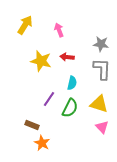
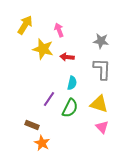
gray star: moved 3 px up
yellow star: moved 2 px right, 12 px up
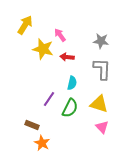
pink arrow: moved 1 px right, 5 px down; rotated 16 degrees counterclockwise
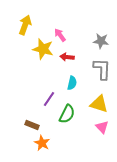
yellow arrow: rotated 12 degrees counterclockwise
green semicircle: moved 3 px left, 6 px down
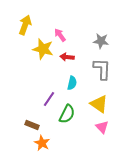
yellow triangle: rotated 18 degrees clockwise
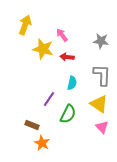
pink arrow: moved 2 px right
gray L-shape: moved 6 px down
green semicircle: moved 1 px right
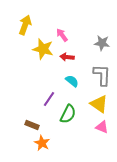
gray star: moved 1 px right, 2 px down
cyan semicircle: moved 2 px up; rotated 64 degrees counterclockwise
pink triangle: rotated 24 degrees counterclockwise
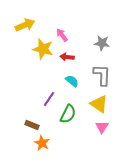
yellow arrow: rotated 48 degrees clockwise
pink triangle: rotated 40 degrees clockwise
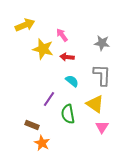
yellow triangle: moved 4 px left
green semicircle: rotated 144 degrees clockwise
